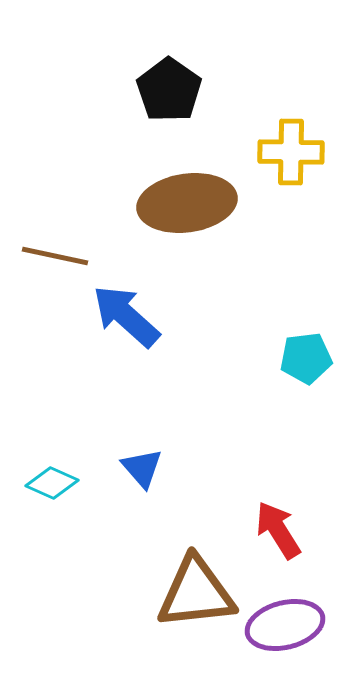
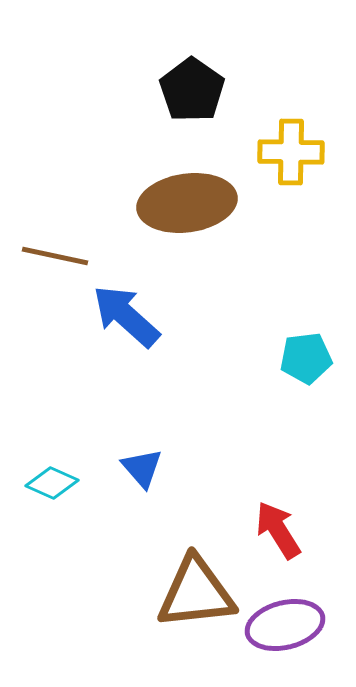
black pentagon: moved 23 px right
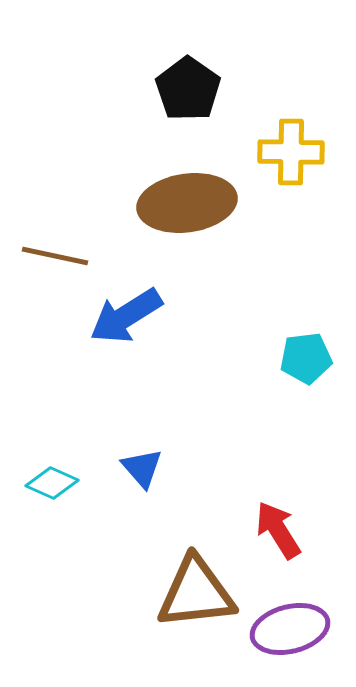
black pentagon: moved 4 px left, 1 px up
blue arrow: rotated 74 degrees counterclockwise
purple ellipse: moved 5 px right, 4 px down
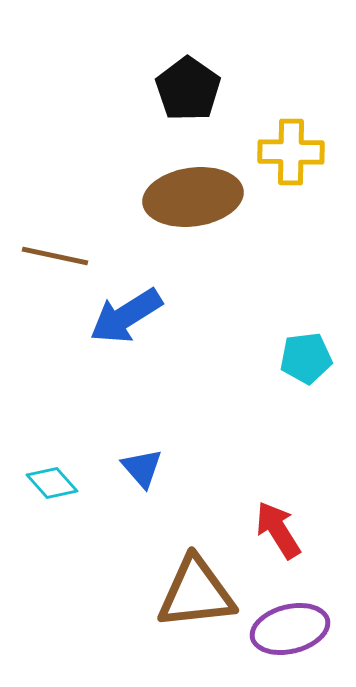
brown ellipse: moved 6 px right, 6 px up
cyan diamond: rotated 24 degrees clockwise
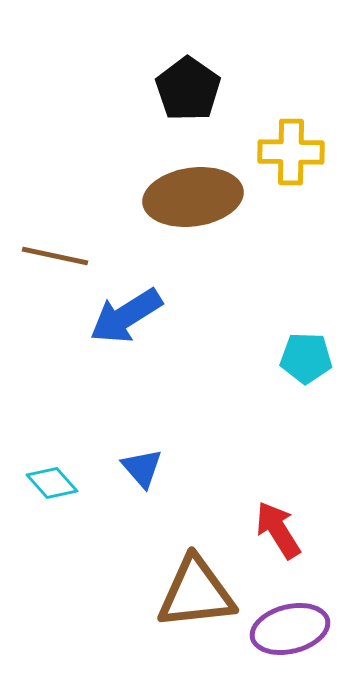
cyan pentagon: rotated 9 degrees clockwise
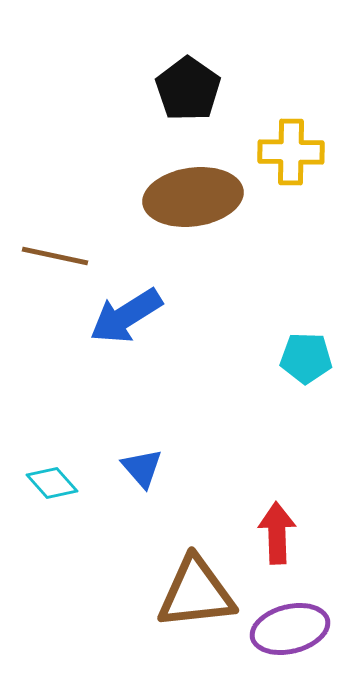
red arrow: moved 1 px left, 3 px down; rotated 30 degrees clockwise
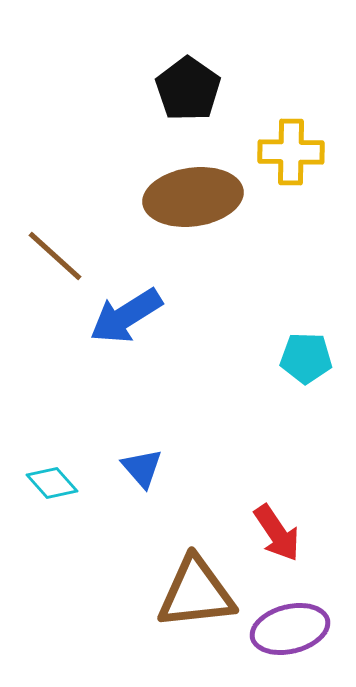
brown line: rotated 30 degrees clockwise
red arrow: rotated 148 degrees clockwise
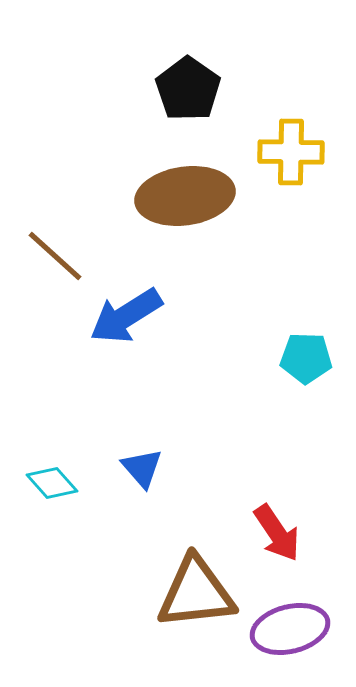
brown ellipse: moved 8 px left, 1 px up
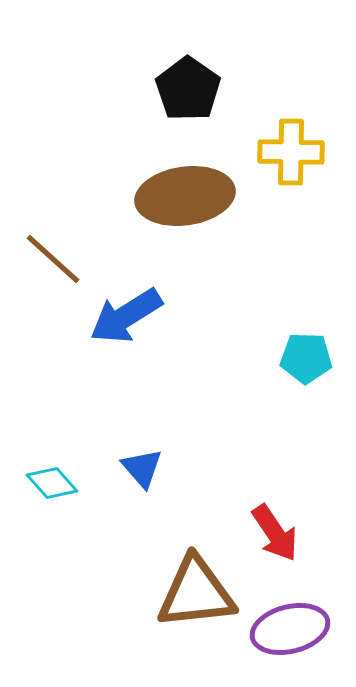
brown line: moved 2 px left, 3 px down
red arrow: moved 2 px left
